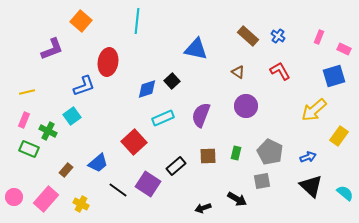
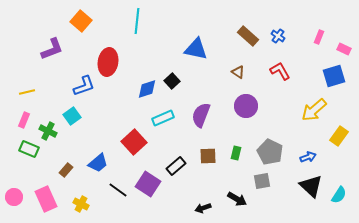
cyan semicircle at (345, 193): moved 6 px left, 2 px down; rotated 84 degrees clockwise
pink rectangle at (46, 199): rotated 65 degrees counterclockwise
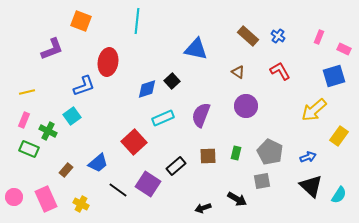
orange square at (81, 21): rotated 20 degrees counterclockwise
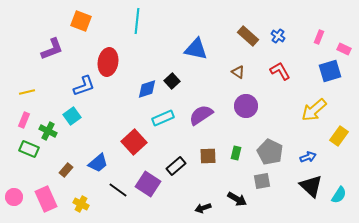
blue square at (334, 76): moved 4 px left, 5 px up
purple semicircle at (201, 115): rotated 35 degrees clockwise
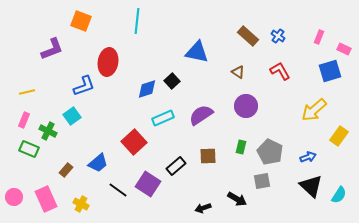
blue triangle at (196, 49): moved 1 px right, 3 px down
green rectangle at (236, 153): moved 5 px right, 6 px up
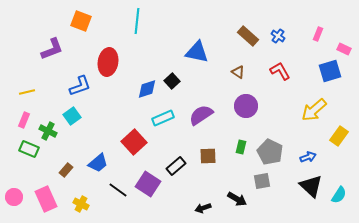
pink rectangle at (319, 37): moved 1 px left, 3 px up
blue L-shape at (84, 86): moved 4 px left
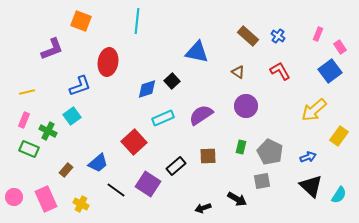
pink rectangle at (344, 49): moved 4 px left, 2 px up; rotated 32 degrees clockwise
blue square at (330, 71): rotated 20 degrees counterclockwise
black line at (118, 190): moved 2 px left
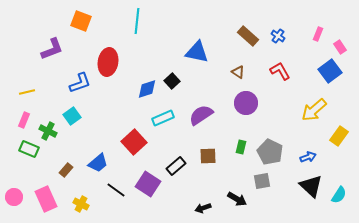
blue L-shape at (80, 86): moved 3 px up
purple circle at (246, 106): moved 3 px up
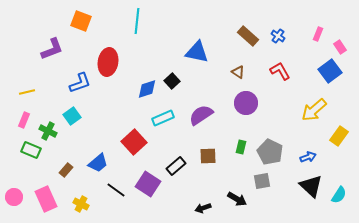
green rectangle at (29, 149): moved 2 px right, 1 px down
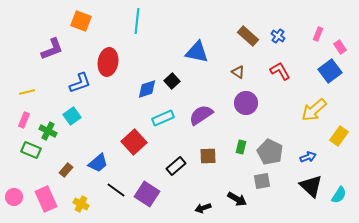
purple square at (148, 184): moved 1 px left, 10 px down
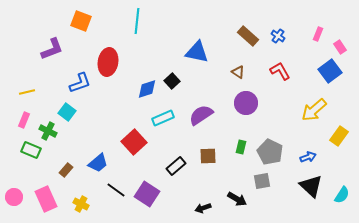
cyan square at (72, 116): moved 5 px left, 4 px up; rotated 18 degrees counterclockwise
cyan semicircle at (339, 195): moved 3 px right
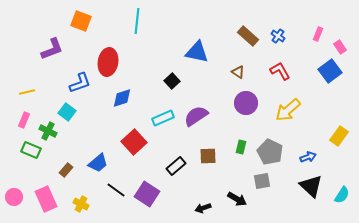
blue diamond at (147, 89): moved 25 px left, 9 px down
yellow arrow at (314, 110): moved 26 px left
purple semicircle at (201, 115): moved 5 px left, 1 px down
